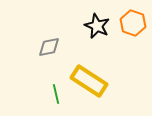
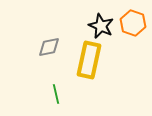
black star: moved 4 px right
yellow rectangle: moved 21 px up; rotated 69 degrees clockwise
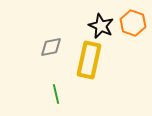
gray diamond: moved 2 px right
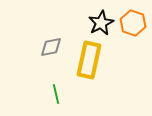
black star: moved 3 px up; rotated 20 degrees clockwise
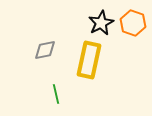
gray diamond: moved 6 px left, 3 px down
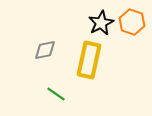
orange hexagon: moved 1 px left, 1 px up
green line: rotated 42 degrees counterclockwise
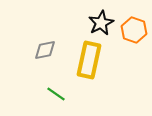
orange hexagon: moved 2 px right, 8 px down
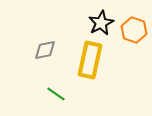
yellow rectangle: moved 1 px right
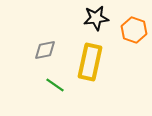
black star: moved 5 px left, 5 px up; rotated 20 degrees clockwise
yellow rectangle: moved 2 px down
green line: moved 1 px left, 9 px up
